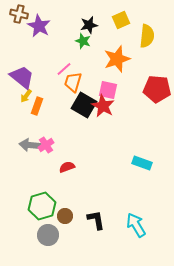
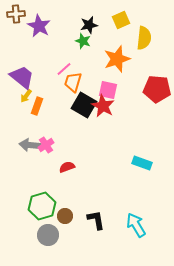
brown cross: moved 3 px left; rotated 18 degrees counterclockwise
yellow semicircle: moved 3 px left, 2 px down
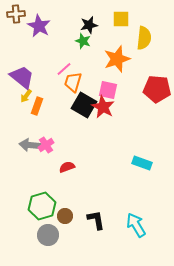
yellow square: moved 1 px up; rotated 24 degrees clockwise
red star: moved 1 px down
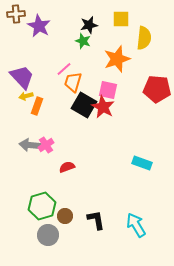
purple trapezoid: rotated 8 degrees clockwise
yellow arrow: rotated 40 degrees clockwise
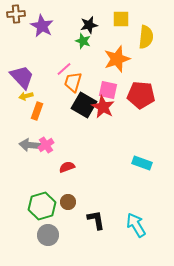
purple star: moved 3 px right
yellow semicircle: moved 2 px right, 1 px up
red pentagon: moved 16 px left, 6 px down
orange rectangle: moved 5 px down
brown circle: moved 3 px right, 14 px up
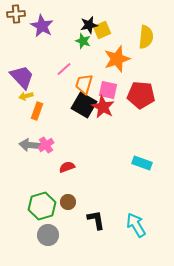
yellow square: moved 19 px left, 11 px down; rotated 24 degrees counterclockwise
orange trapezoid: moved 11 px right, 2 px down
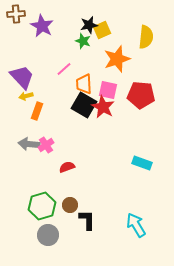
orange trapezoid: rotated 20 degrees counterclockwise
gray arrow: moved 1 px left, 1 px up
brown circle: moved 2 px right, 3 px down
black L-shape: moved 9 px left; rotated 10 degrees clockwise
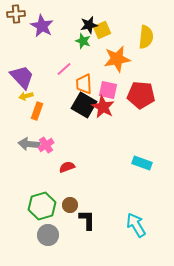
orange star: rotated 8 degrees clockwise
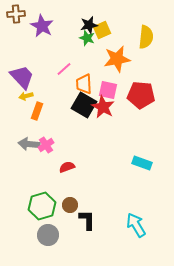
green star: moved 4 px right, 3 px up
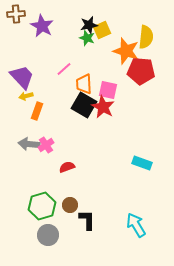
orange star: moved 9 px right, 8 px up; rotated 28 degrees clockwise
red pentagon: moved 24 px up
